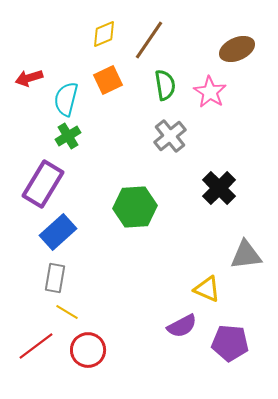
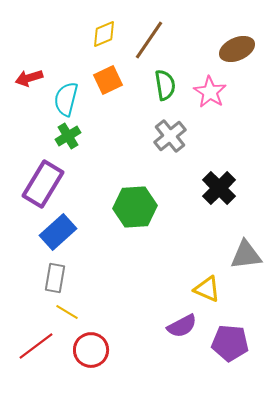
red circle: moved 3 px right
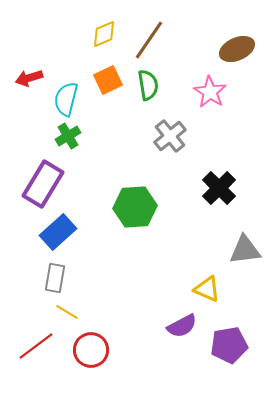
green semicircle: moved 17 px left
gray triangle: moved 1 px left, 5 px up
purple pentagon: moved 1 px left, 2 px down; rotated 15 degrees counterclockwise
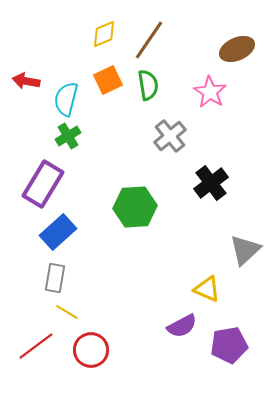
red arrow: moved 3 px left, 3 px down; rotated 28 degrees clockwise
black cross: moved 8 px left, 5 px up; rotated 8 degrees clockwise
gray triangle: rotated 36 degrees counterclockwise
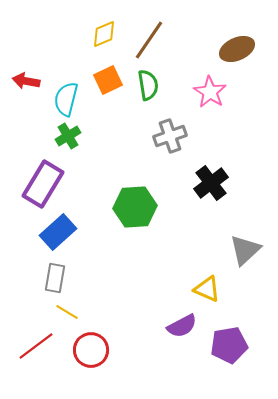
gray cross: rotated 20 degrees clockwise
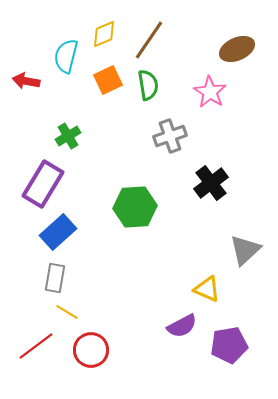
cyan semicircle: moved 43 px up
